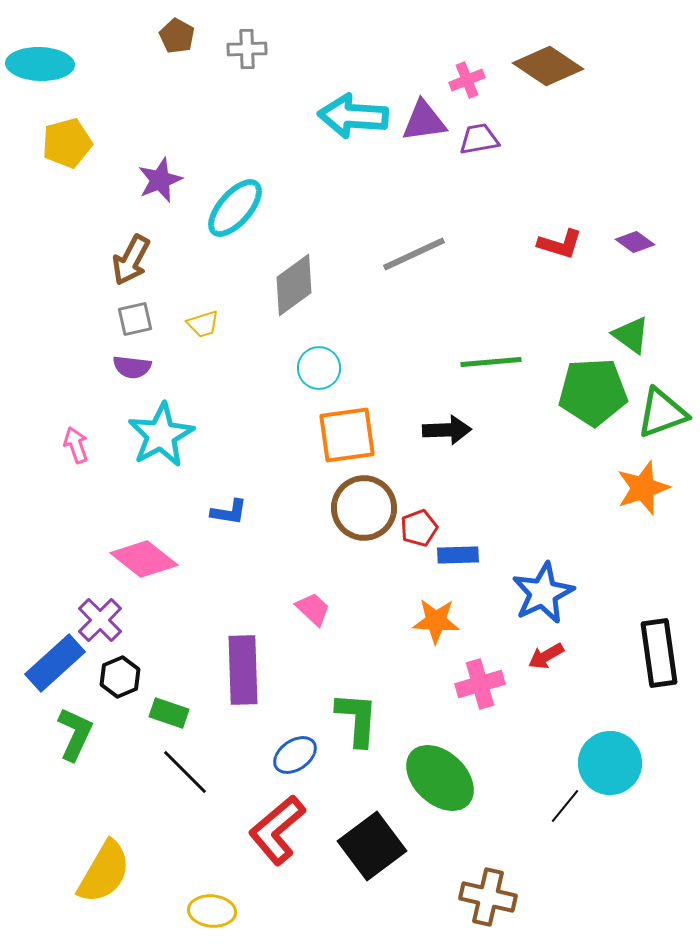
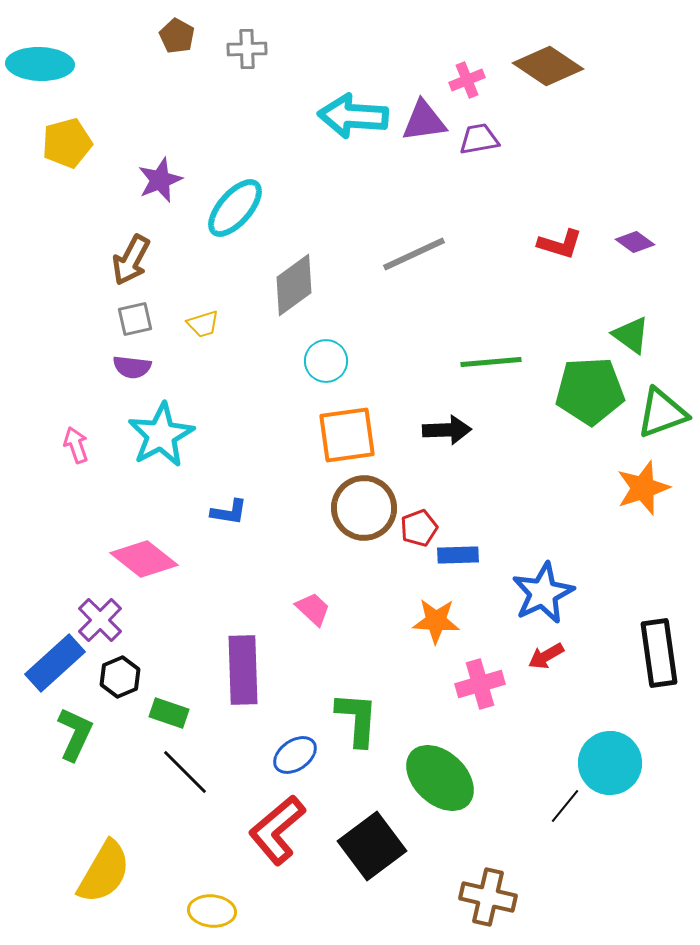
cyan circle at (319, 368): moved 7 px right, 7 px up
green pentagon at (593, 392): moved 3 px left, 1 px up
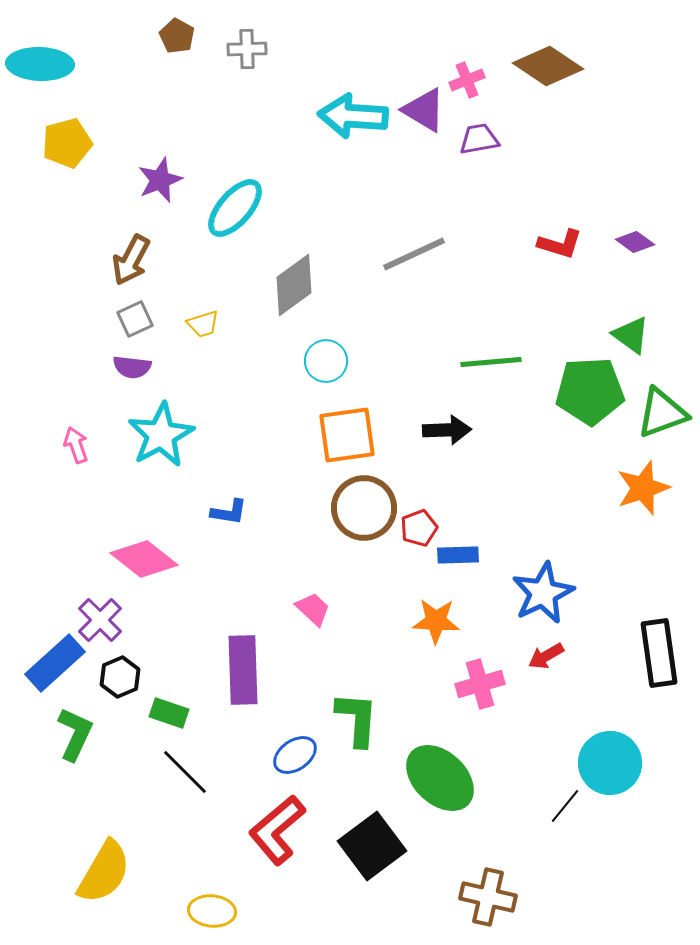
purple triangle at (424, 121): moved 11 px up; rotated 39 degrees clockwise
gray square at (135, 319): rotated 12 degrees counterclockwise
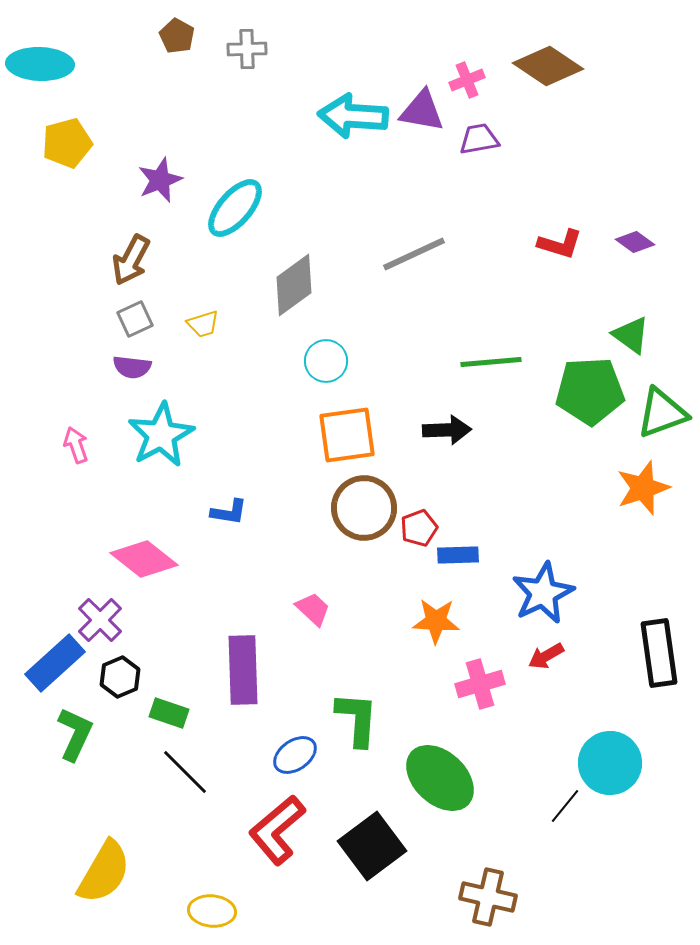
purple triangle at (424, 110): moved 2 px left, 1 px down; rotated 21 degrees counterclockwise
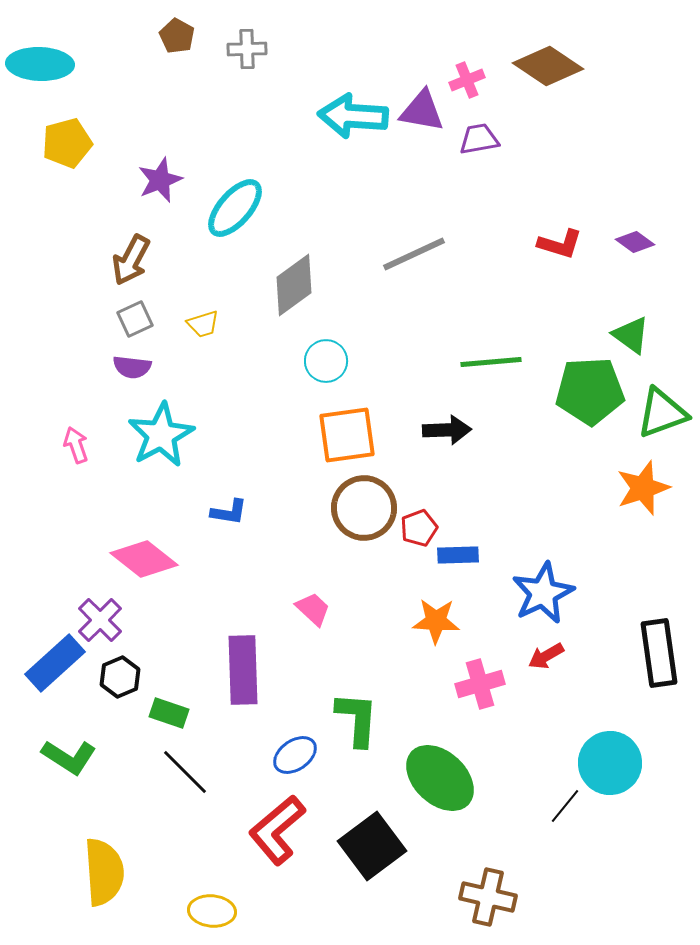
green L-shape at (75, 734): moved 6 px left, 23 px down; rotated 98 degrees clockwise
yellow semicircle at (104, 872): rotated 34 degrees counterclockwise
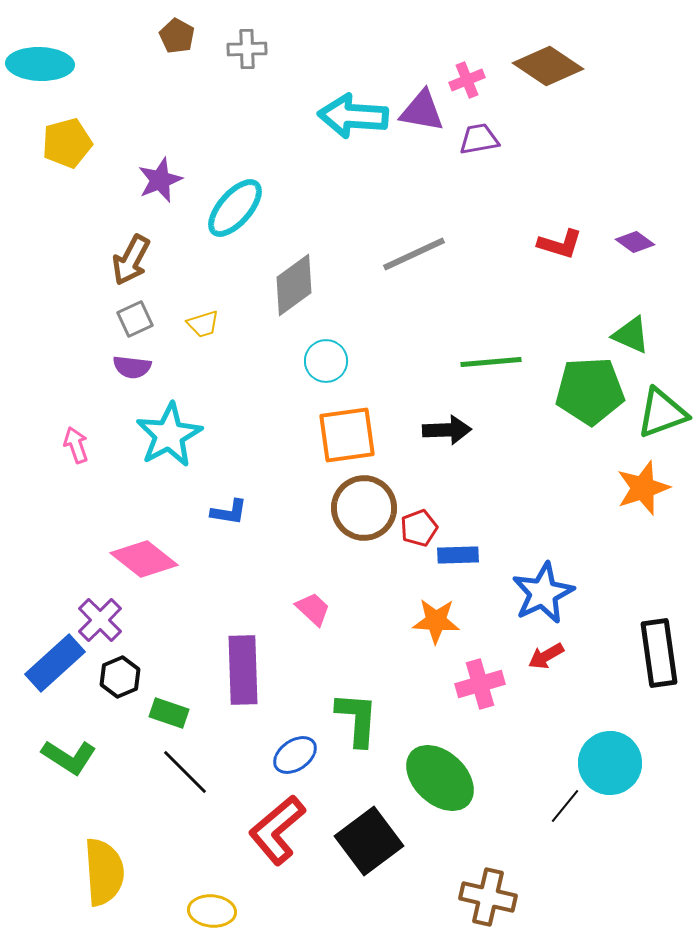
green triangle at (631, 335): rotated 12 degrees counterclockwise
cyan star at (161, 435): moved 8 px right
black square at (372, 846): moved 3 px left, 5 px up
